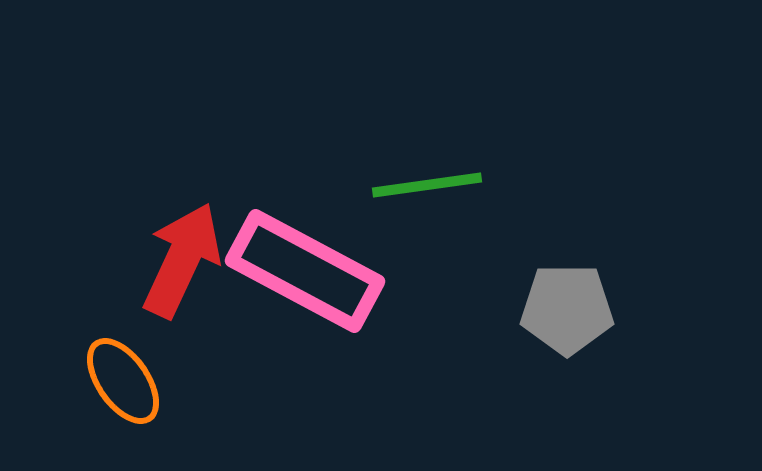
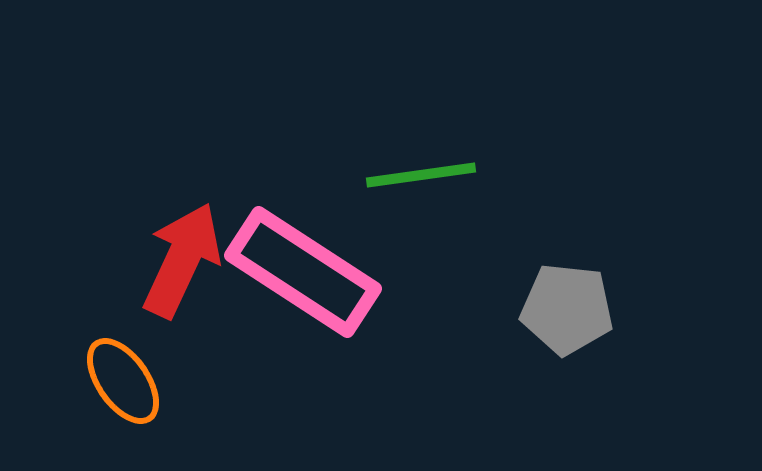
green line: moved 6 px left, 10 px up
pink rectangle: moved 2 px left, 1 px down; rotated 5 degrees clockwise
gray pentagon: rotated 6 degrees clockwise
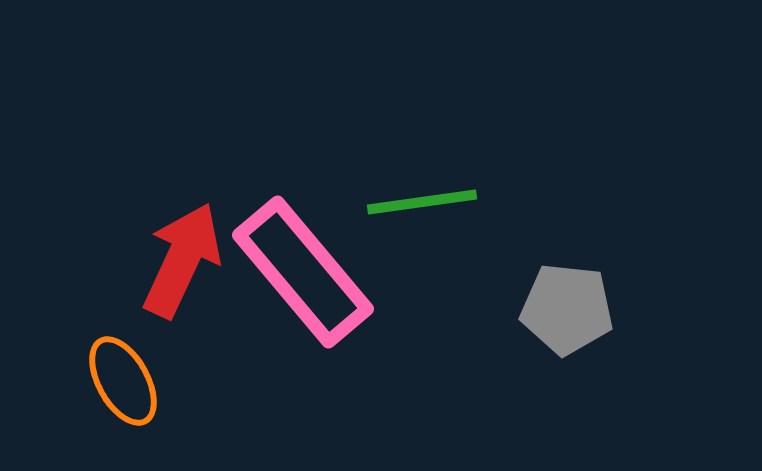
green line: moved 1 px right, 27 px down
pink rectangle: rotated 17 degrees clockwise
orange ellipse: rotated 6 degrees clockwise
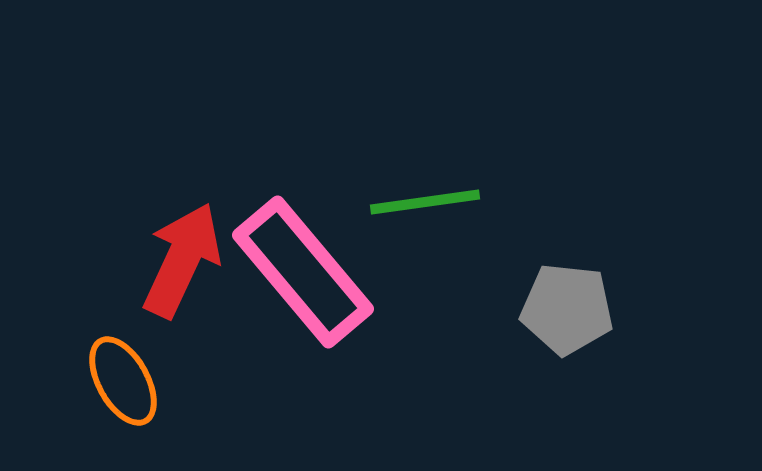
green line: moved 3 px right
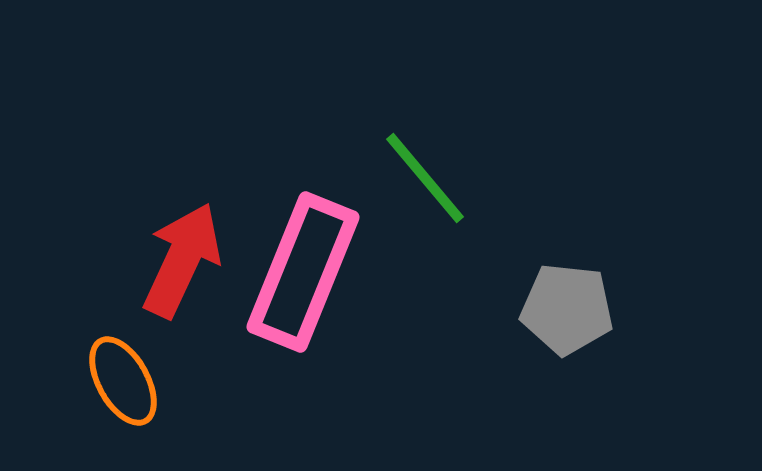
green line: moved 24 px up; rotated 58 degrees clockwise
pink rectangle: rotated 62 degrees clockwise
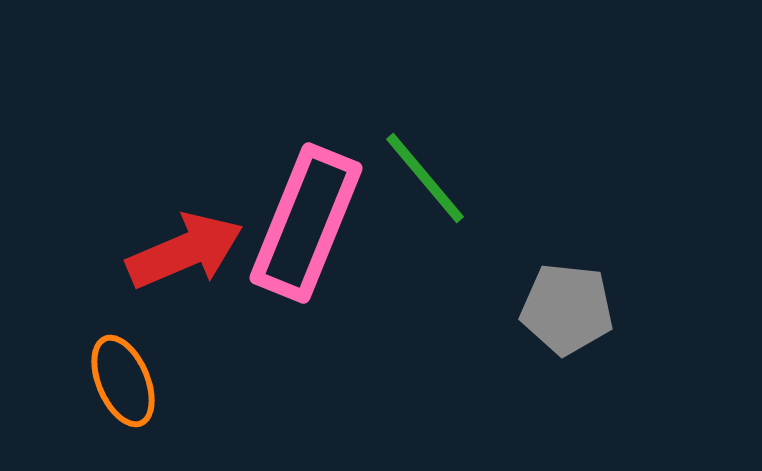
red arrow: moved 3 px right, 9 px up; rotated 42 degrees clockwise
pink rectangle: moved 3 px right, 49 px up
orange ellipse: rotated 6 degrees clockwise
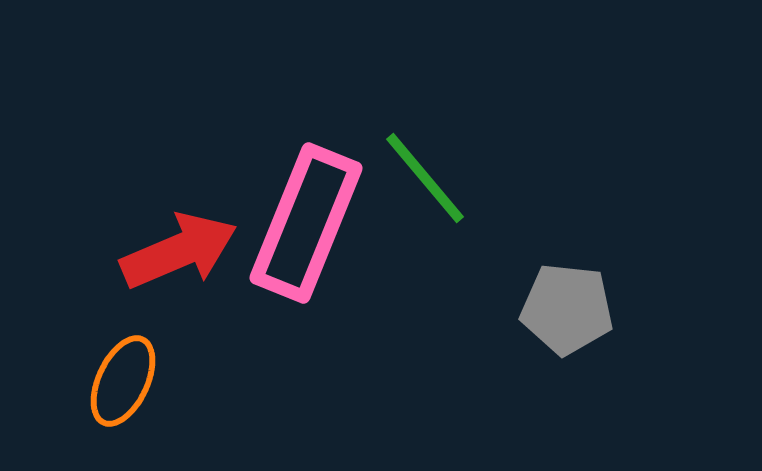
red arrow: moved 6 px left
orange ellipse: rotated 48 degrees clockwise
